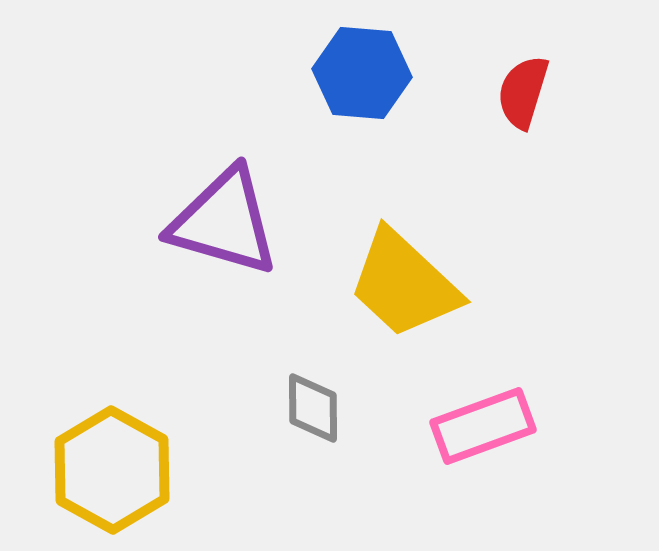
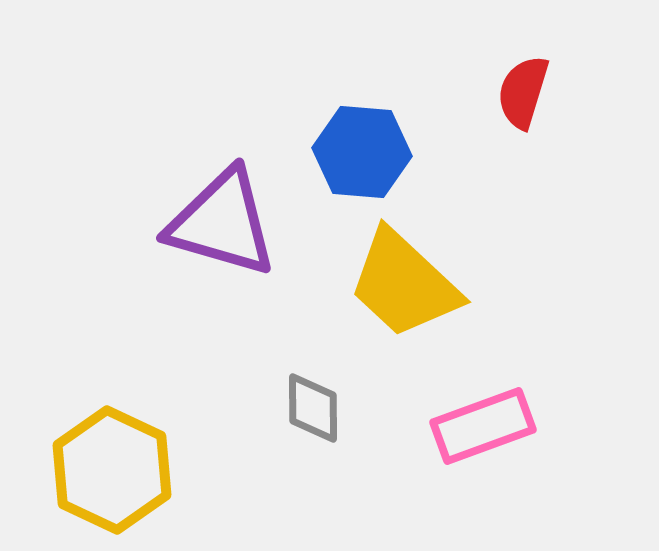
blue hexagon: moved 79 px down
purple triangle: moved 2 px left, 1 px down
yellow hexagon: rotated 4 degrees counterclockwise
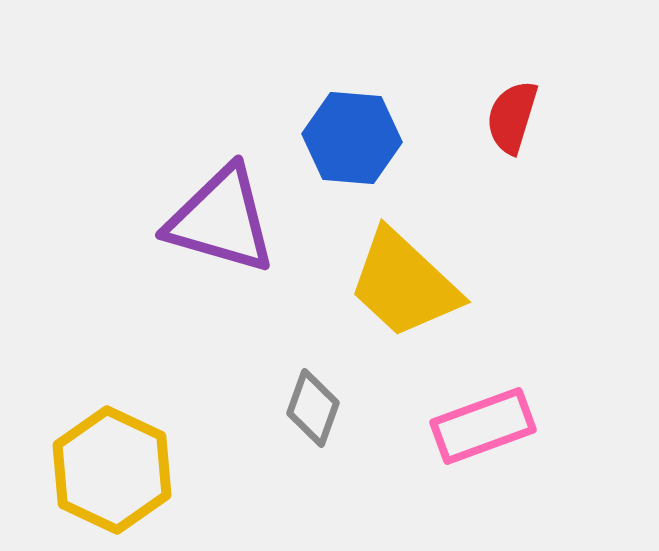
red semicircle: moved 11 px left, 25 px down
blue hexagon: moved 10 px left, 14 px up
purple triangle: moved 1 px left, 3 px up
gray diamond: rotated 20 degrees clockwise
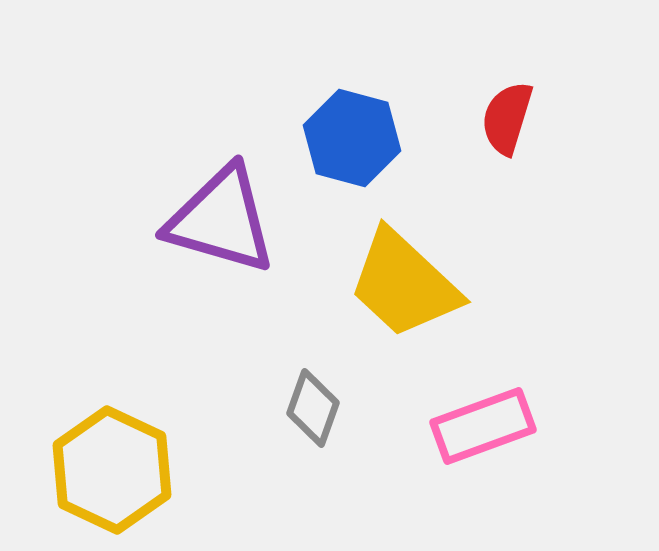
red semicircle: moved 5 px left, 1 px down
blue hexagon: rotated 10 degrees clockwise
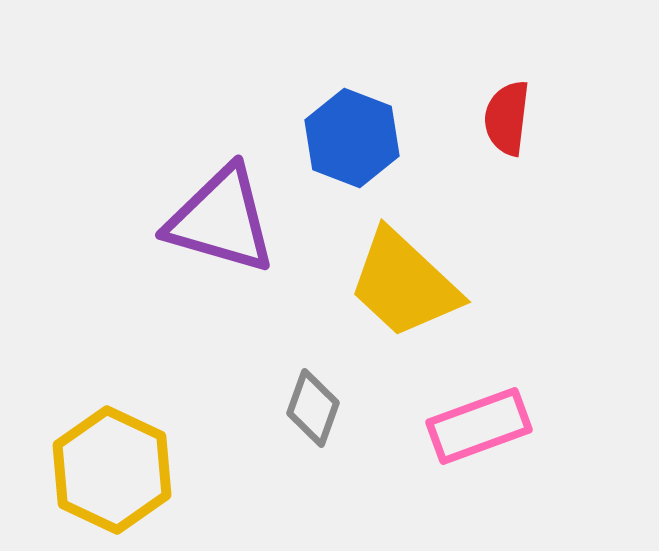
red semicircle: rotated 10 degrees counterclockwise
blue hexagon: rotated 6 degrees clockwise
pink rectangle: moved 4 px left
